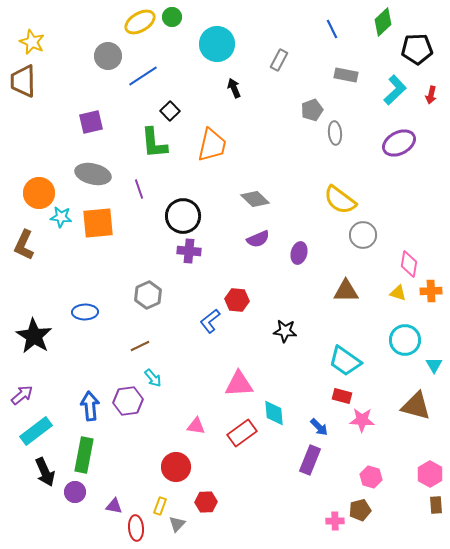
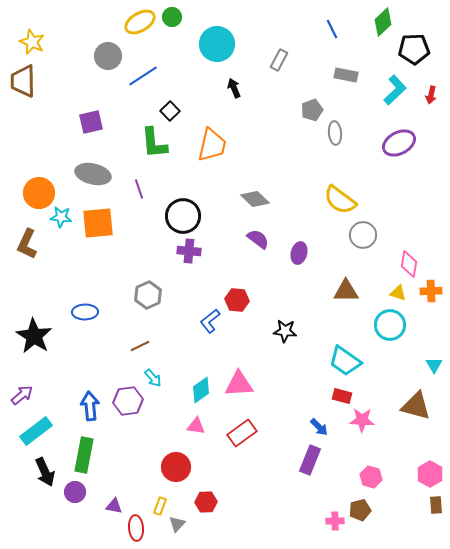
black pentagon at (417, 49): moved 3 px left
purple semicircle at (258, 239): rotated 120 degrees counterclockwise
brown L-shape at (24, 245): moved 3 px right, 1 px up
cyan circle at (405, 340): moved 15 px left, 15 px up
cyan diamond at (274, 413): moved 73 px left, 23 px up; rotated 60 degrees clockwise
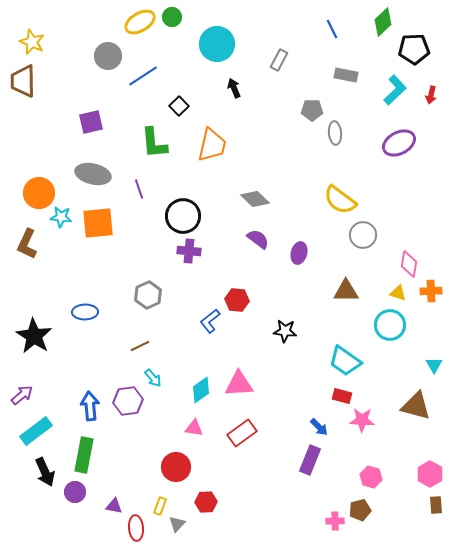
gray pentagon at (312, 110): rotated 20 degrees clockwise
black square at (170, 111): moved 9 px right, 5 px up
pink triangle at (196, 426): moved 2 px left, 2 px down
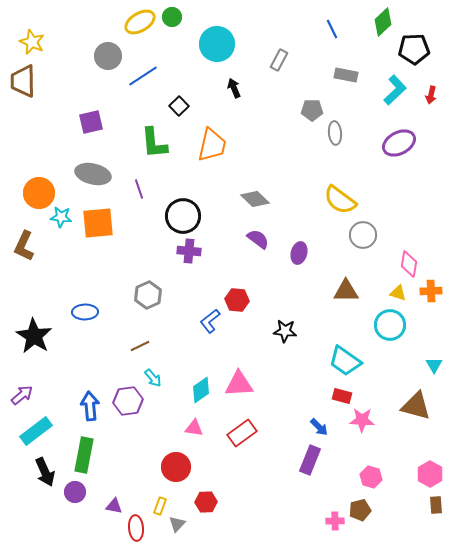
brown L-shape at (27, 244): moved 3 px left, 2 px down
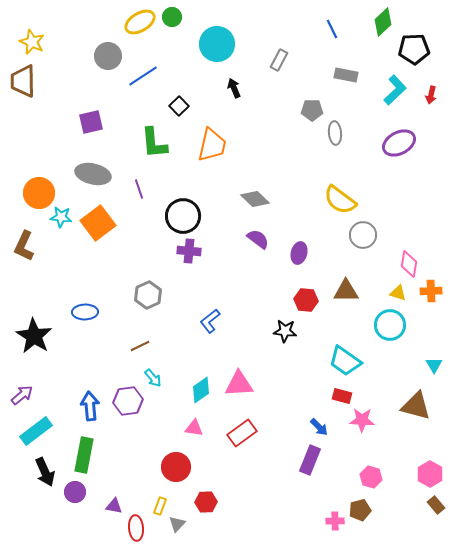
orange square at (98, 223): rotated 32 degrees counterclockwise
red hexagon at (237, 300): moved 69 px right
brown rectangle at (436, 505): rotated 36 degrees counterclockwise
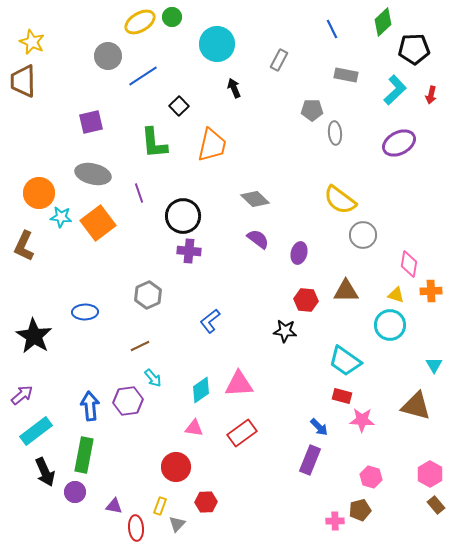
purple line at (139, 189): moved 4 px down
yellow triangle at (398, 293): moved 2 px left, 2 px down
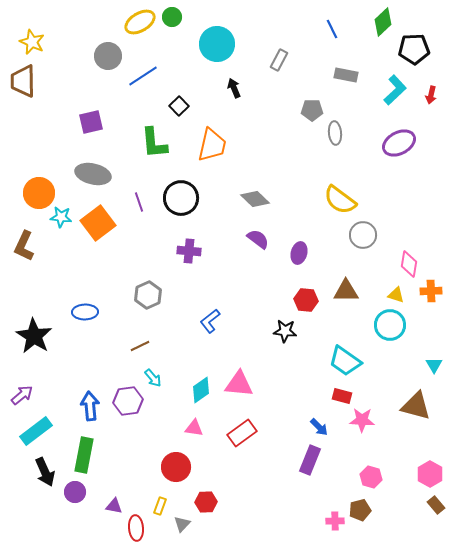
purple line at (139, 193): moved 9 px down
black circle at (183, 216): moved 2 px left, 18 px up
pink triangle at (239, 384): rotated 8 degrees clockwise
gray triangle at (177, 524): moved 5 px right
